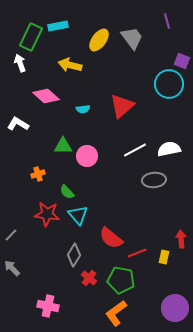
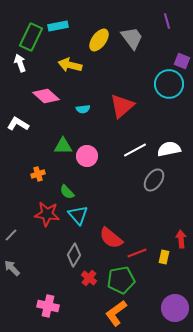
gray ellipse: rotated 50 degrees counterclockwise
green pentagon: rotated 20 degrees counterclockwise
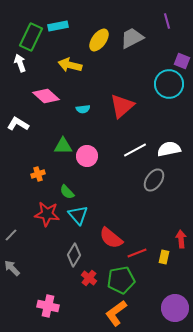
gray trapezoid: rotated 80 degrees counterclockwise
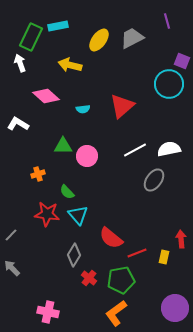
pink cross: moved 6 px down
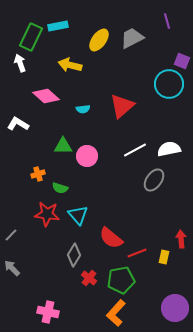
green semicircle: moved 7 px left, 4 px up; rotated 28 degrees counterclockwise
orange L-shape: rotated 12 degrees counterclockwise
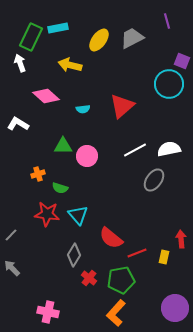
cyan rectangle: moved 2 px down
